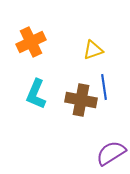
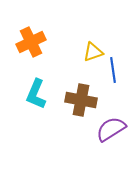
yellow triangle: moved 2 px down
blue line: moved 9 px right, 17 px up
purple semicircle: moved 24 px up
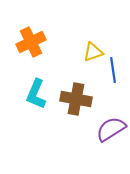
brown cross: moved 5 px left, 1 px up
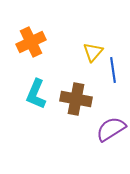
yellow triangle: rotated 30 degrees counterclockwise
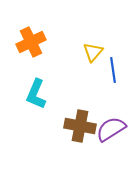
brown cross: moved 4 px right, 27 px down
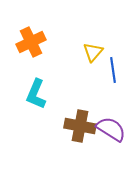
purple semicircle: rotated 64 degrees clockwise
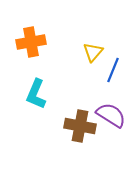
orange cross: rotated 16 degrees clockwise
blue line: rotated 30 degrees clockwise
purple semicircle: moved 14 px up
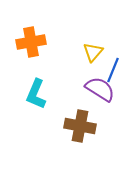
purple semicircle: moved 11 px left, 26 px up
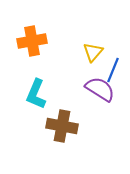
orange cross: moved 1 px right, 1 px up
brown cross: moved 18 px left
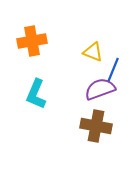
yellow triangle: rotated 50 degrees counterclockwise
purple semicircle: rotated 52 degrees counterclockwise
brown cross: moved 34 px right
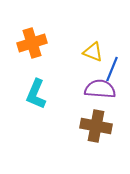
orange cross: moved 2 px down; rotated 8 degrees counterclockwise
blue line: moved 1 px left, 1 px up
purple semicircle: rotated 24 degrees clockwise
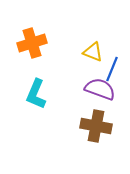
purple semicircle: rotated 16 degrees clockwise
